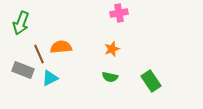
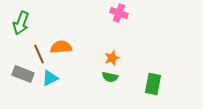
pink cross: rotated 30 degrees clockwise
orange star: moved 9 px down
gray rectangle: moved 4 px down
green rectangle: moved 2 px right, 3 px down; rotated 45 degrees clockwise
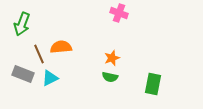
green arrow: moved 1 px right, 1 px down
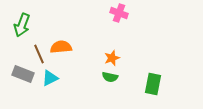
green arrow: moved 1 px down
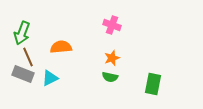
pink cross: moved 7 px left, 12 px down
green arrow: moved 8 px down
brown line: moved 11 px left, 3 px down
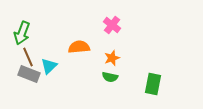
pink cross: rotated 18 degrees clockwise
orange semicircle: moved 18 px right
gray rectangle: moved 6 px right
cyan triangle: moved 1 px left, 12 px up; rotated 18 degrees counterclockwise
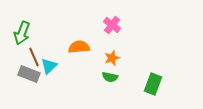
brown line: moved 6 px right
green rectangle: rotated 10 degrees clockwise
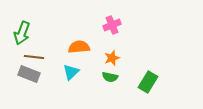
pink cross: rotated 30 degrees clockwise
brown line: rotated 60 degrees counterclockwise
cyan triangle: moved 22 px right, 6 px down
green rectangle: moved 5 px left, 2 px up; rotated 10 degrees clockwise
